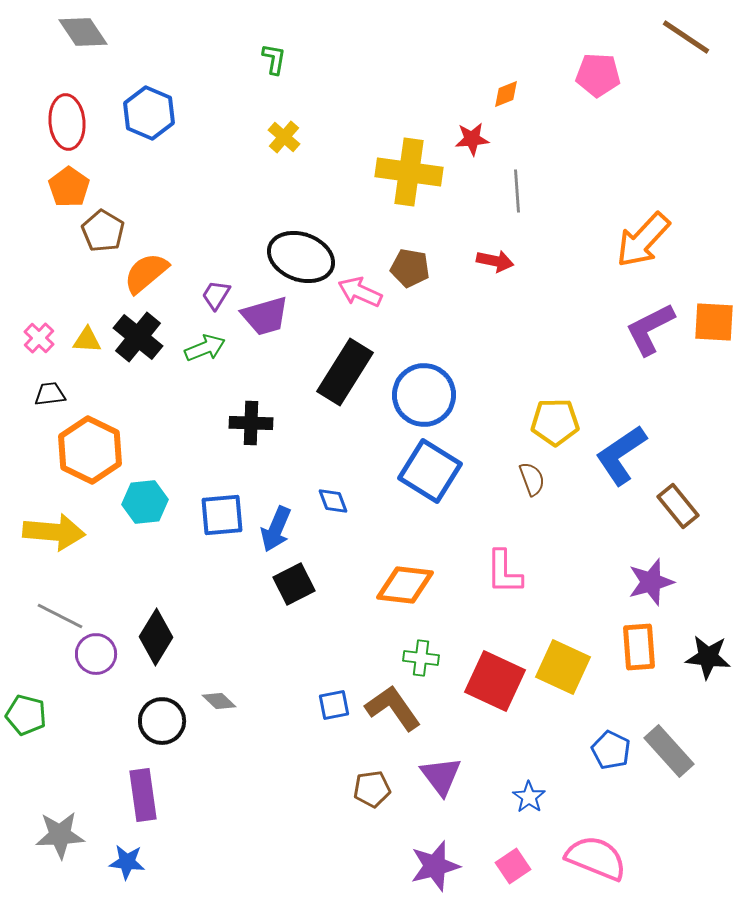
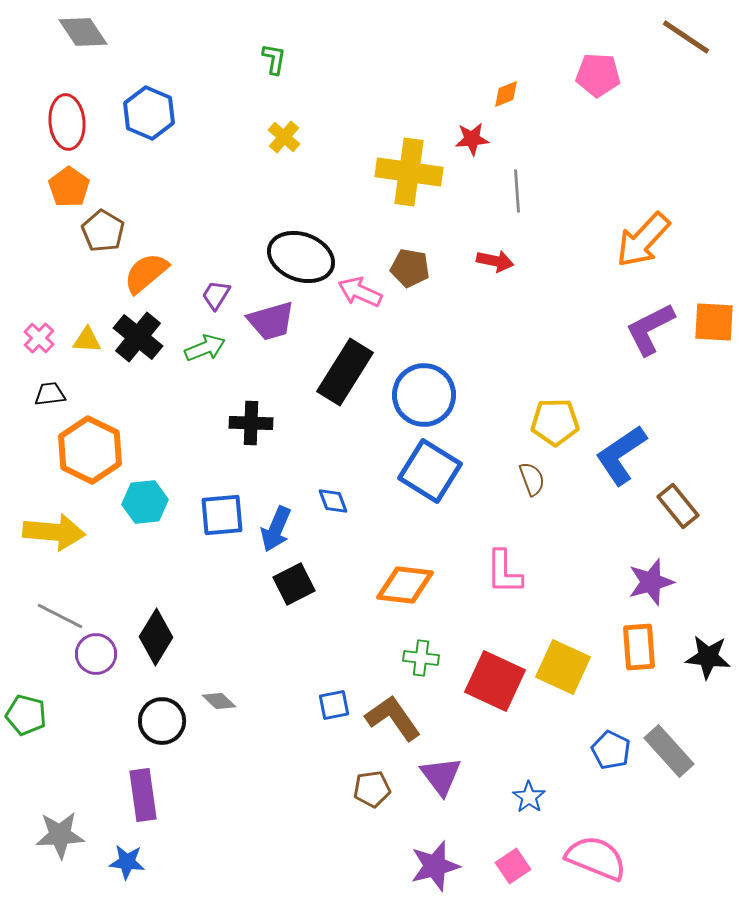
purple trapezoid at (265, 316): moved 6 px right, 5 px down
brown L-shape at (393, 708): moved 10 px down
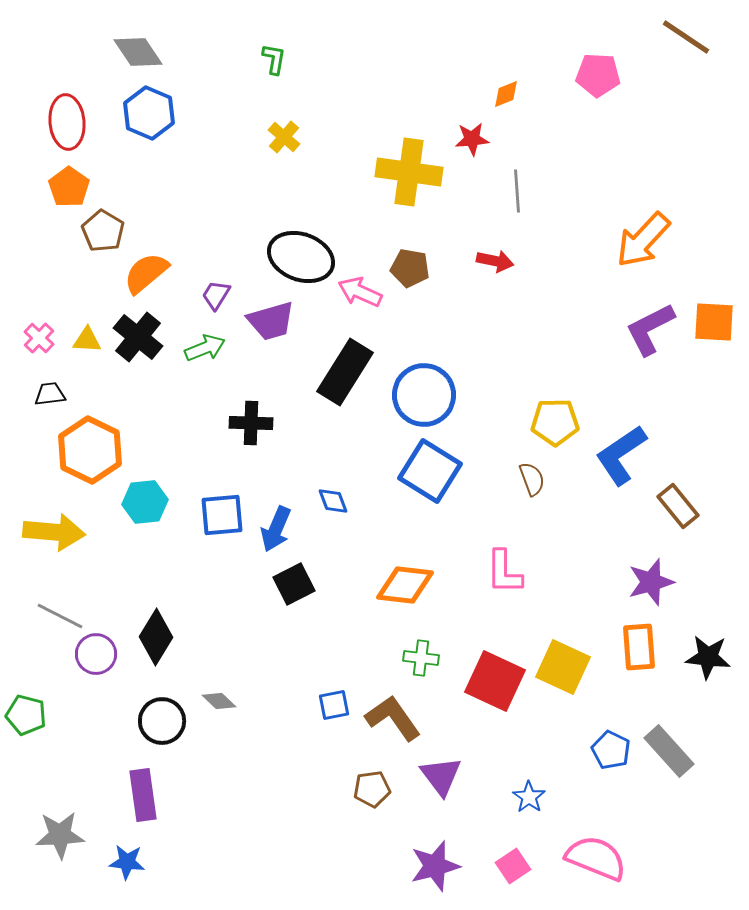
gray diamond at (83, 32): moved 55 px right, 20 px down
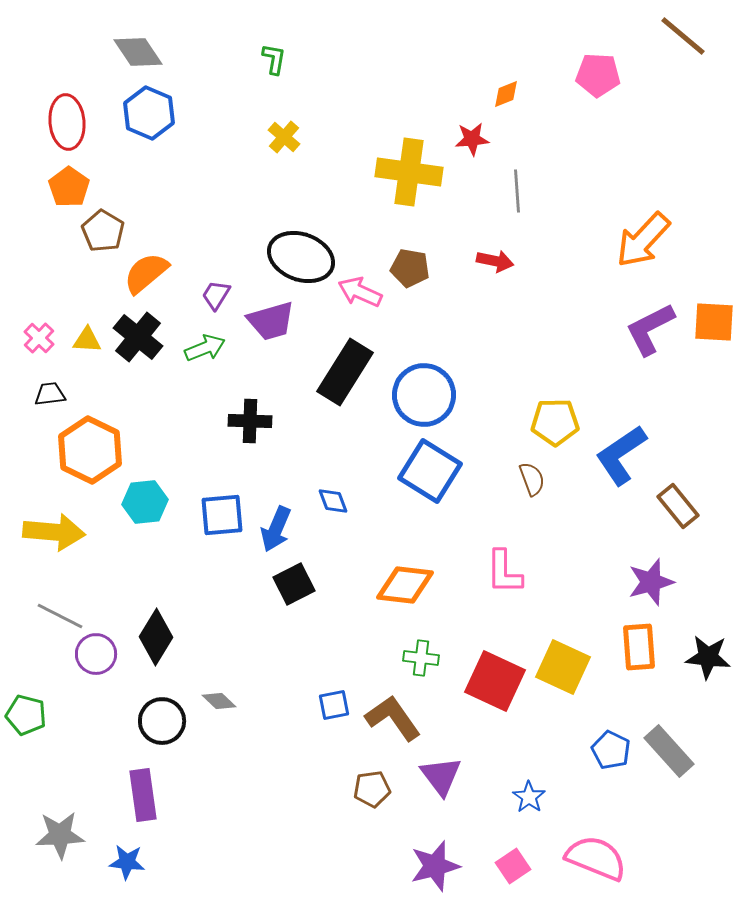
brown line at (686, 37): moved 3 px left, 1 px up; rotated 6 degrees clockwise
black cross at (251, 423): moved 1 px left, 2 px up
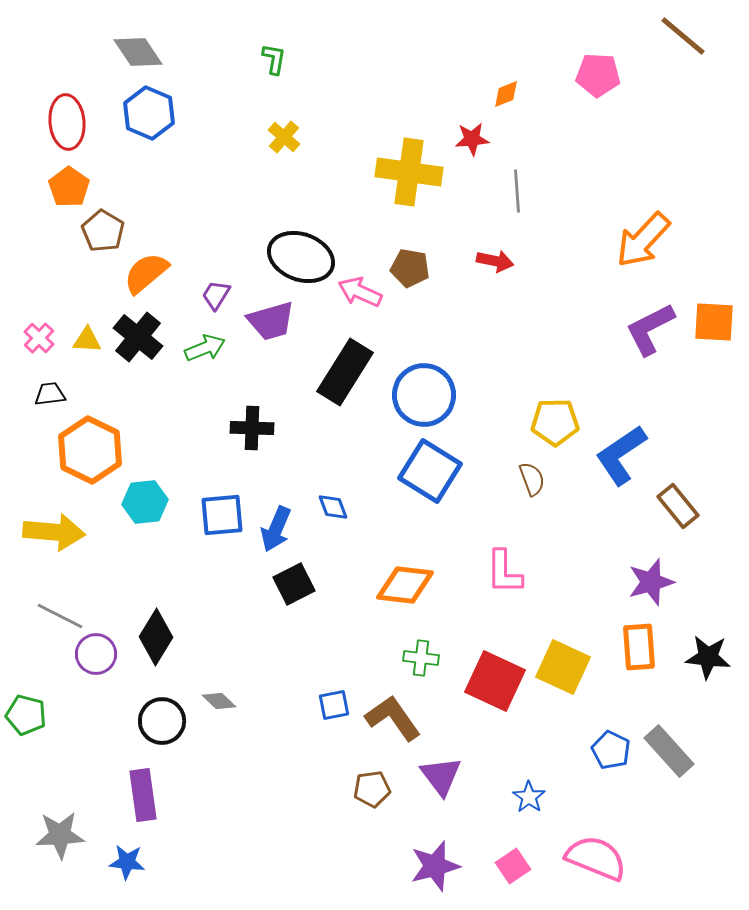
black cross at (250, 421): moved 2 px right, 7 px down
blue diamond at (333, 501): moved 6 px down
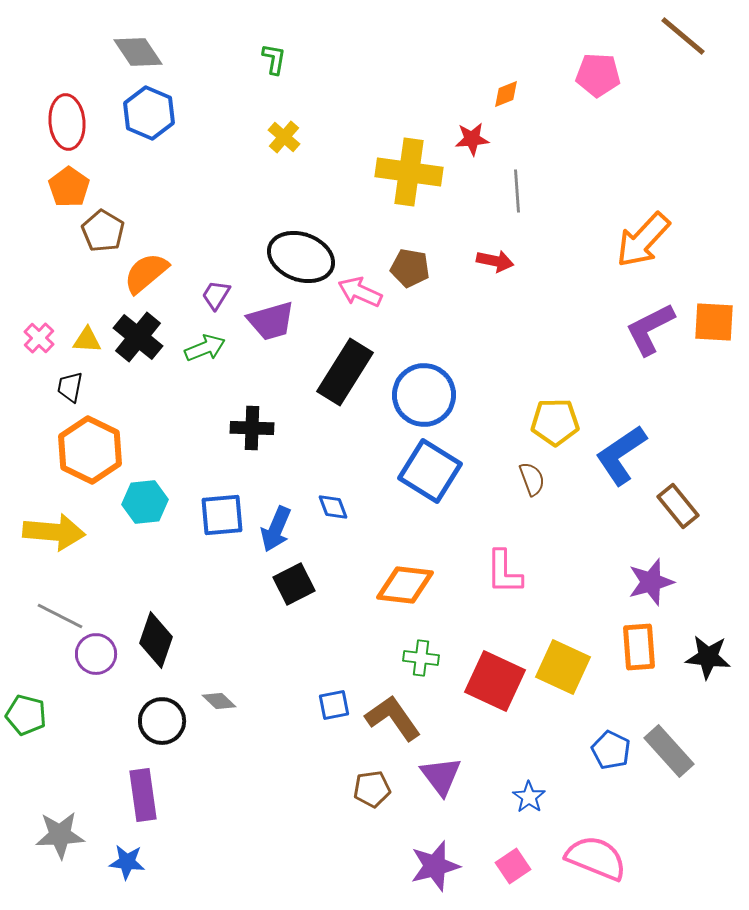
black trapezoid at (50, 394): moved 20 px right, 7 px up; rotated 72 degrees counterclockwise
black diamond at (156, 637): moved 3 px down; rotated 12 degrees counterclockwise
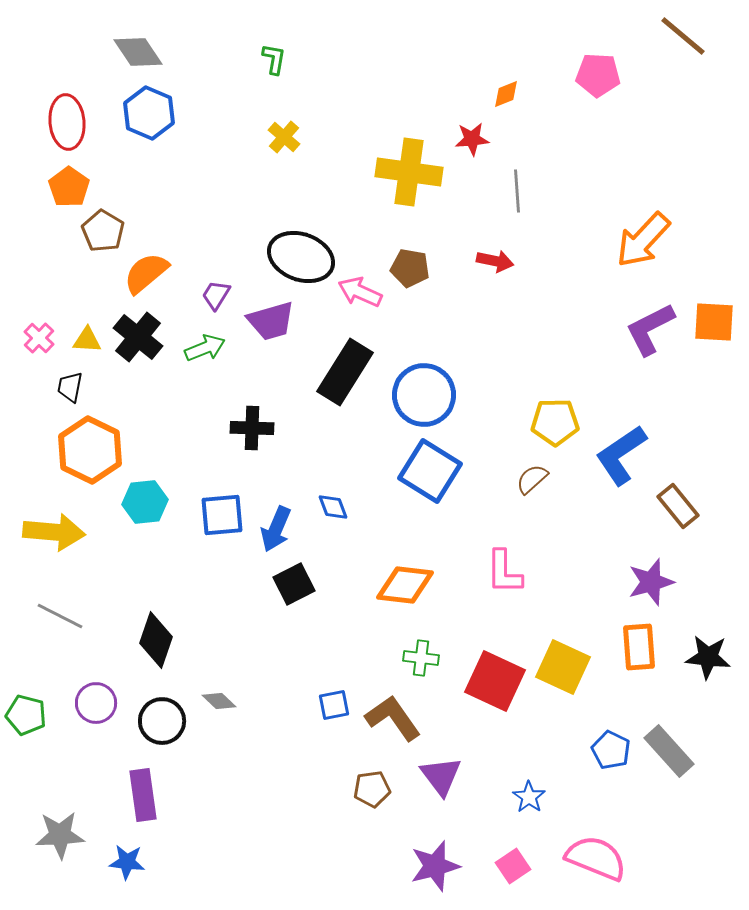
brown semicircle at (532, 479): rotated 112 degrees counterclockwise
purple circle at (96, 654): moved 49 px down
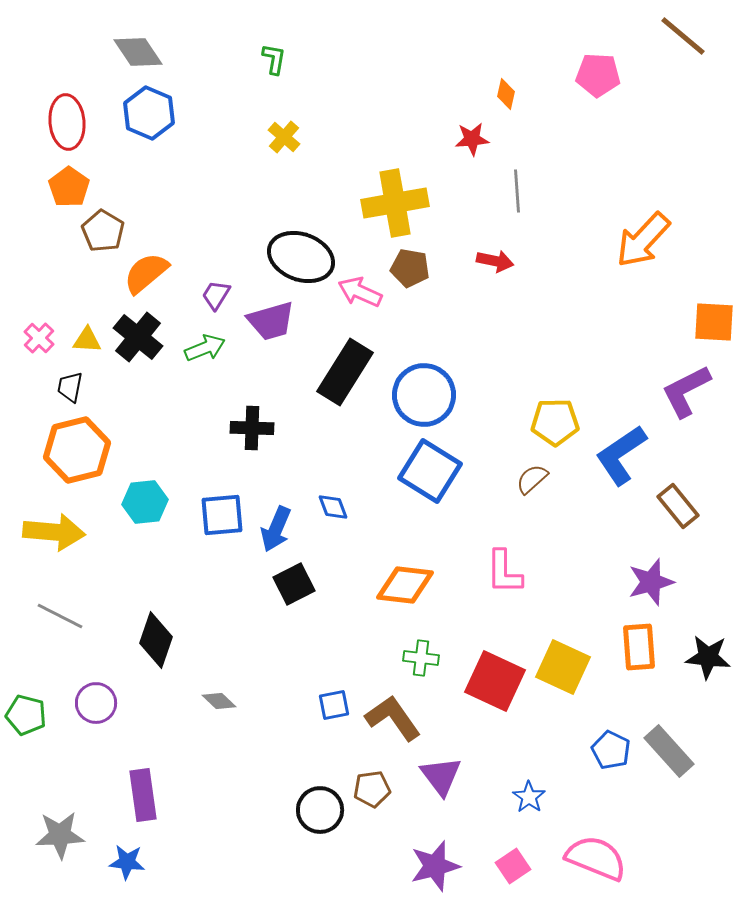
orange diamond at (506, 94): rotated 56 degrees counterclockwise
yellow cross at (409, 172): moved 14 px left, 31 px down; rotated 18 degrees counterclockwise
purple L-shape at (650, 329): moved 36 px right, 62 px down
orange hexagon at (90, 450): moved 13 px left; rotated 20 degrees clockwise
black circle at (162, 721): moved 158 px right, 89 px down
